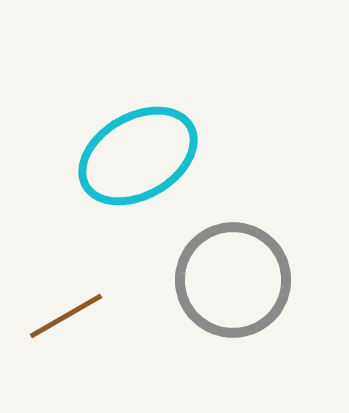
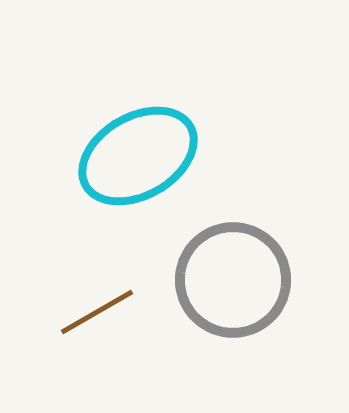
brown line: moved 31 px right, 4 px up
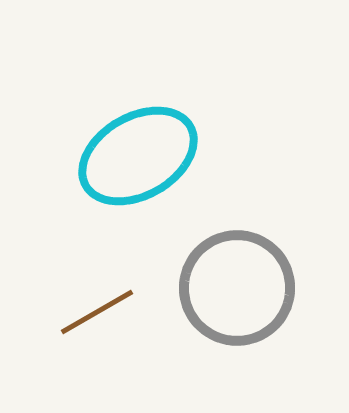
gray circle: moved 4 px right, 8 px down
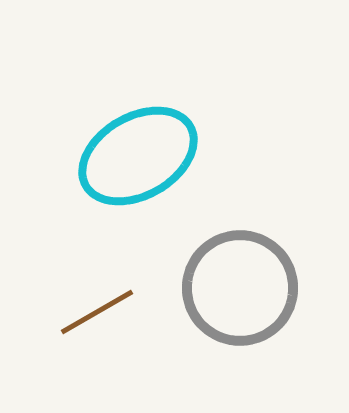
gray circle: moved 3 px right
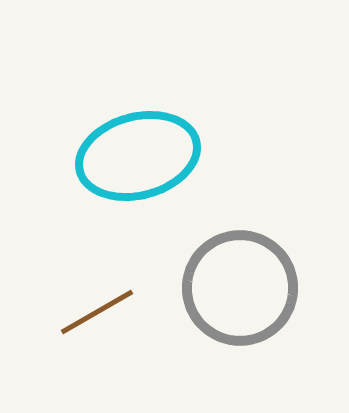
cyan ellipse: rotated 15 degrees clockwise
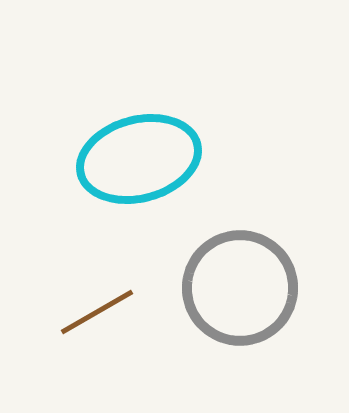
cyan ellipse: moved 1 px right, 3 px down
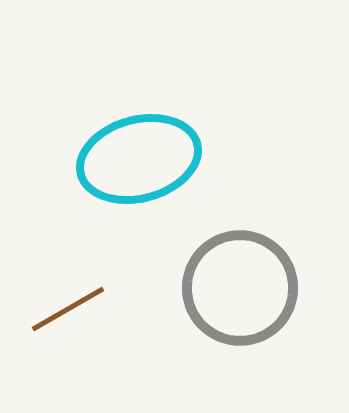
brown line: moved 29 px left, 3 px up
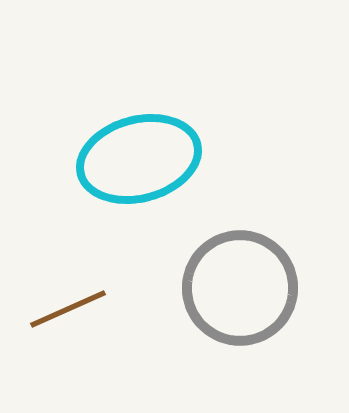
brown line: rotated 6 degrees clockwise
